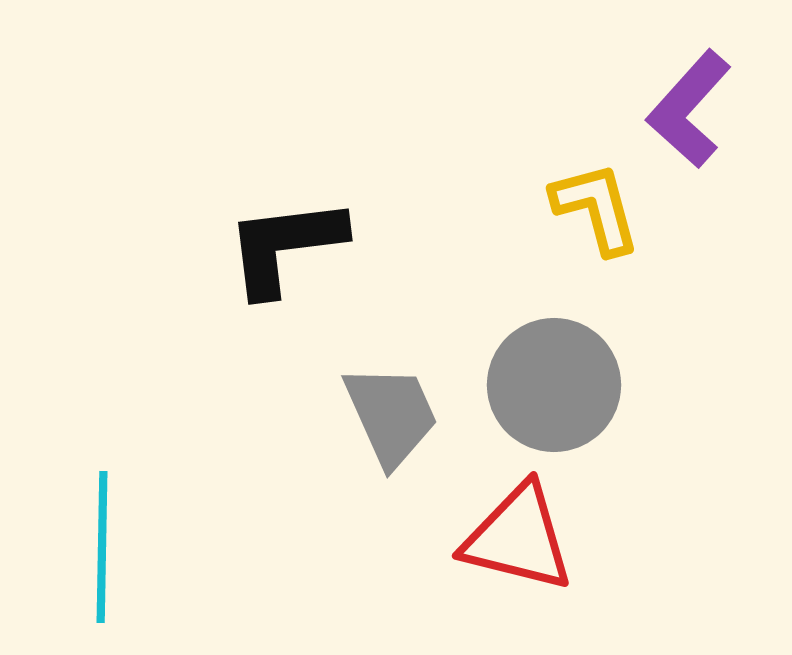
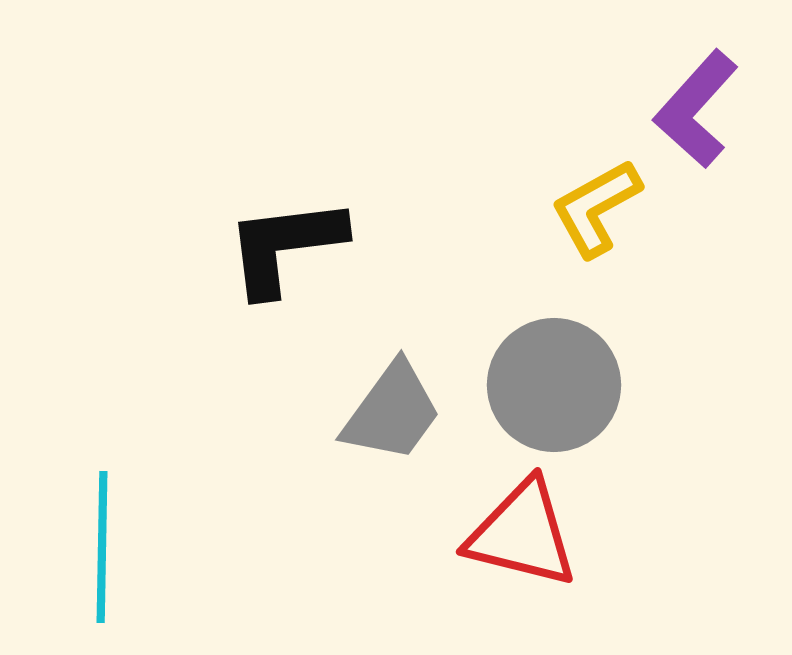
purple L-shape: moved 7 px right
yellow L-shape: rotated 104 degrees counterclockwise
gray trapezoid: moved 1 px right, 3 px up; rotated 60 degrees clockwise
red triangle: moved 4 px right, 4 px up
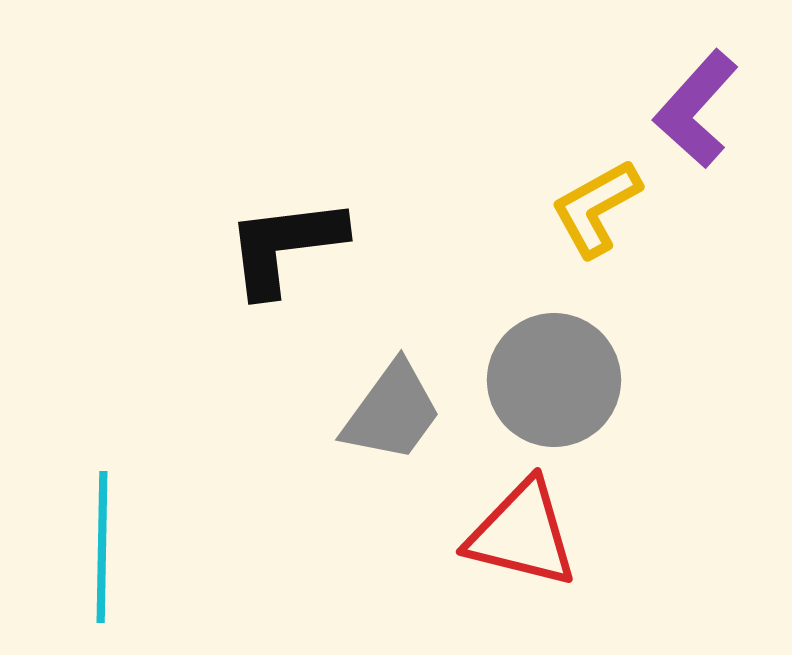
gray circle: moved 5 px up
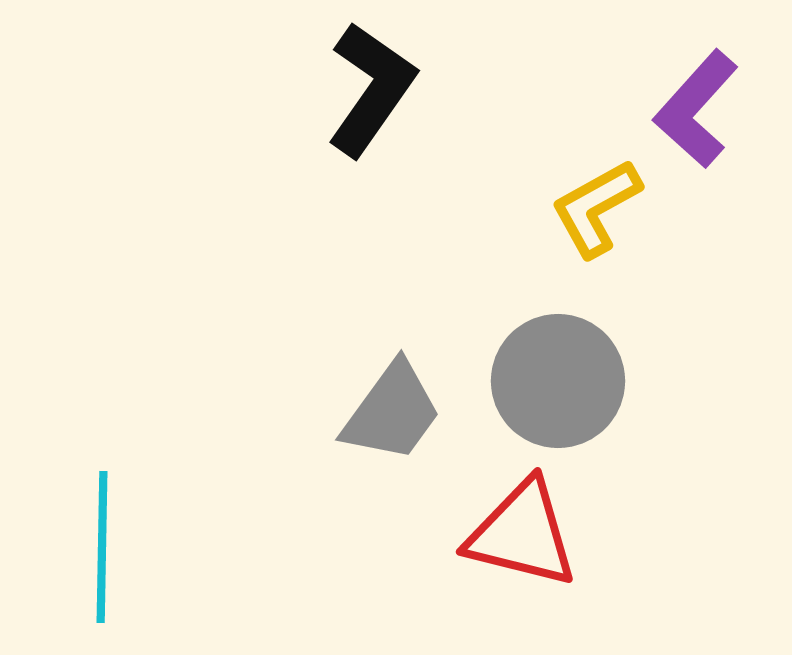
black L-shape: moved 86 px right, 157 px up; rotated 132 degrees clockwise
gray circle: moved 4 px right, 1 px down
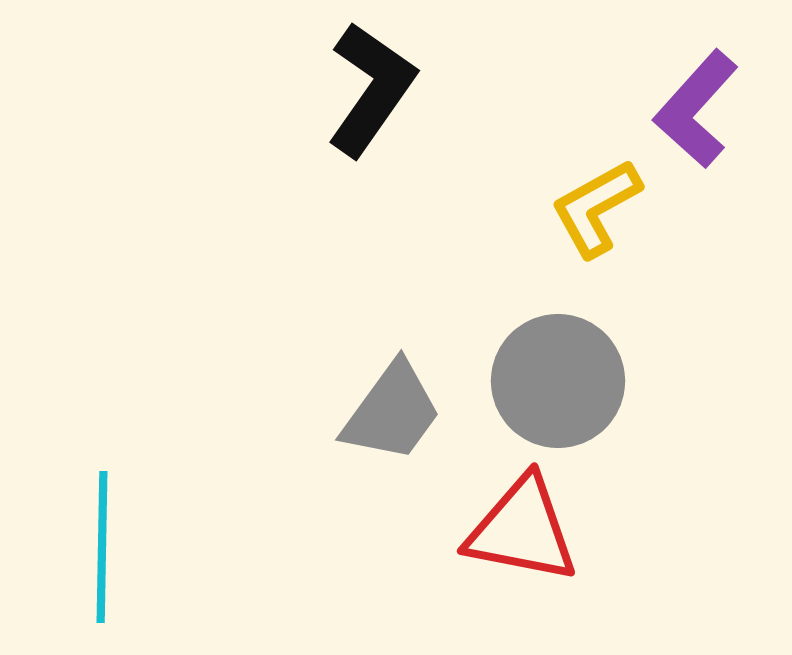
red triangle: moved 4 px up; rotated 3 degrees counterclockwise
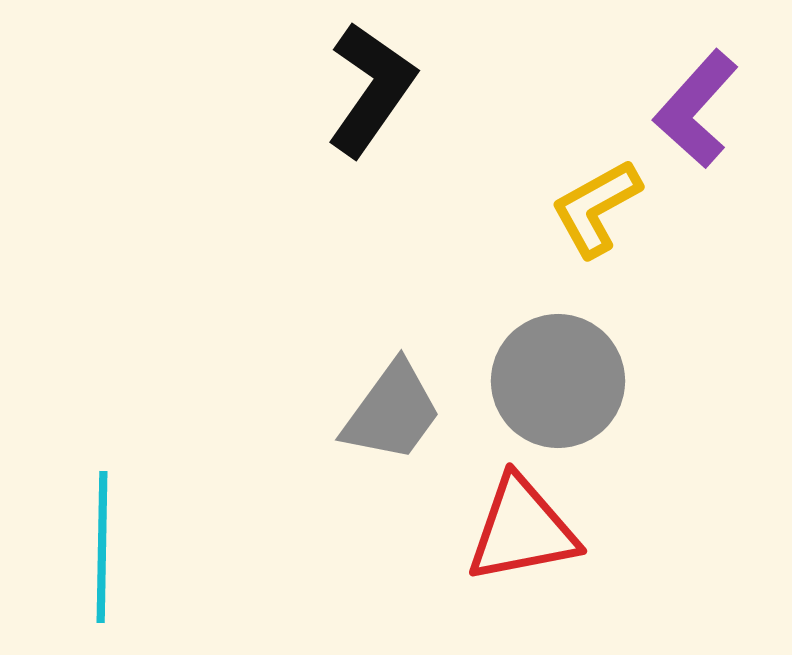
red triangle: rotated 22 degrees counterclockwise
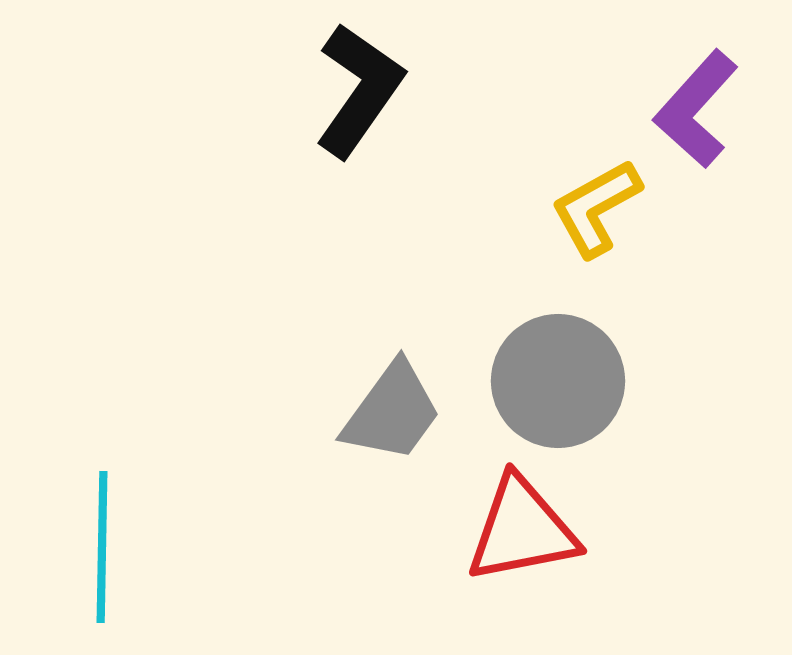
black L-shape: moved 12 px left, 1 px down
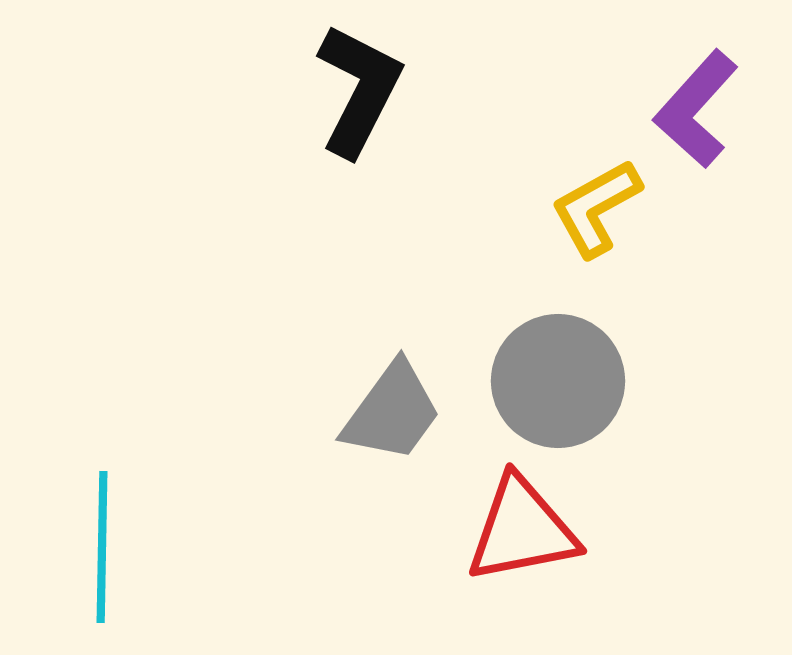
black L-shape: rotated 8 degrees counterclockwise
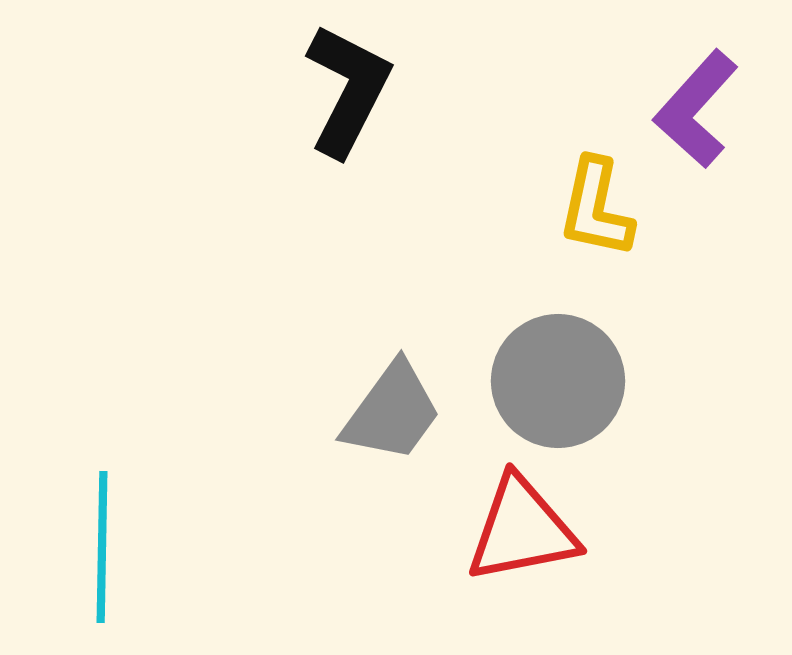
black L-shape: moved 11 px left
yellow L-shape: rotated 49 degrees counterclockwise
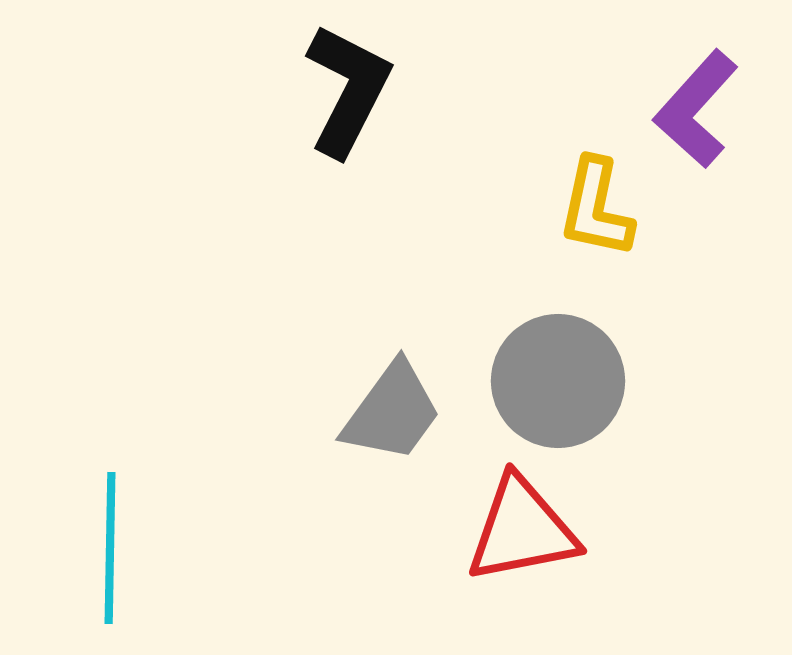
cyan line: moved 8 px right, 1 px down
